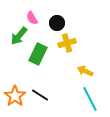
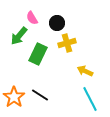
orange star: moved 1 px left, 1 px down
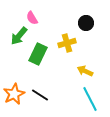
black circle: moved 29 px right
orange star: moved 3 px up; rotated 10 degrees clockwise
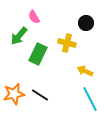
pink semicircle: moved 2 px right, 1 px up
yellow cross: rotated 30 degrees clockwise
orange star: rotated 15 degrees clockwise
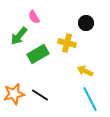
green rectangle: rotated 35 degrees clockwise
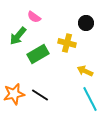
pink semicircle: rotated 24 degrees counterclockwise
green arrow: moved 1 px left
